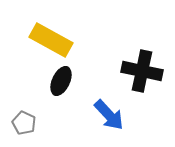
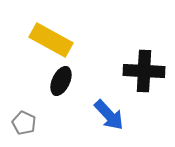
black cross: moved 2 px right; rotated 9 degrees counterclockwise
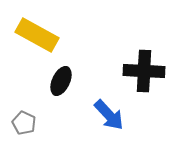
yellow rectangle: moved 14 px left, 5 px up
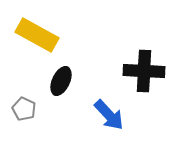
gray pentagon: moved 14 px up
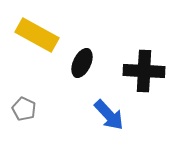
black ellipse: moved 21 px right, 18 px up
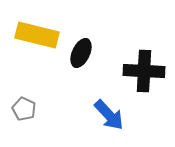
yellow rectangle: rotated 15 degrees counterclockwise
black ellipse: moved 1 px left, 10 px up
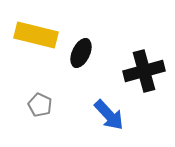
yellow rectangle: moved 1 px left
black cross: rotated 18 degrees counterclockwise
gray pentagon: moved 16 px right, 4 px up
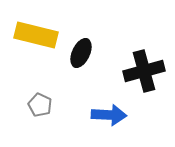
blue arrow: rotated 44 degrees counterclockwise
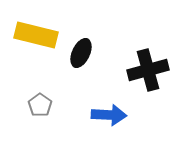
black cross: moved 4 px right, 1 px up
gray pentagon: rotated 10 degrees clockwise
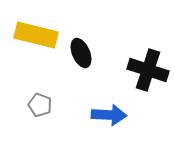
black ellipse: rotated 48 degrees counterclockwise
black cross: rotated 33 degrees clockwise
gray pentagon: rotated 15 degrees counterclockwise
